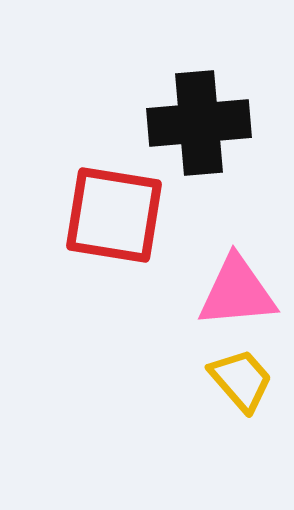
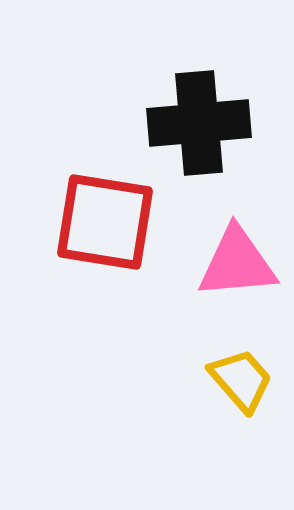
red square: moved 9 px left, 7 px down
pink triangle: moved 29 px up
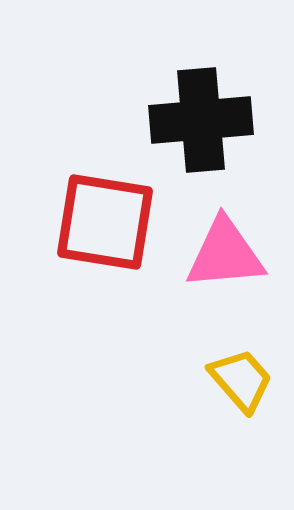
black cross: moved 2 px right, 3 px up
pink triangle: moved 12 px left, 9 px up
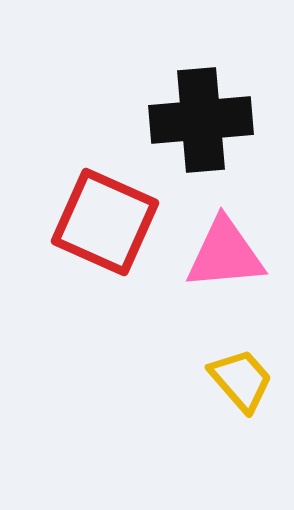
red square: rotated 15 degrees clockwise
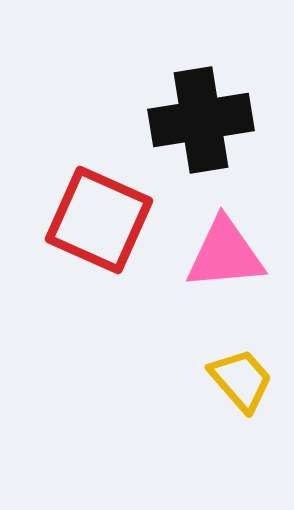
black cross: rotated 4 degrees counterclockwise
red square: moved 6 px left, 2 px up
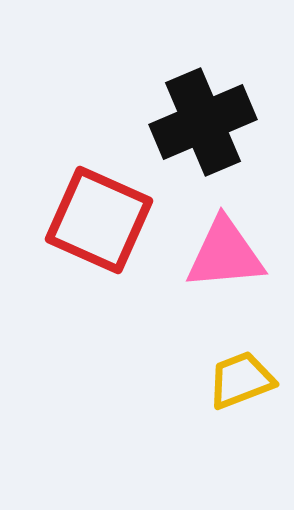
black cross: moved 2 px right, 2 px down; rotated 14 degrees counterclockwise
yellow trapezoid: rotated 70 degrees counterclockwise
